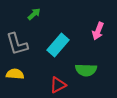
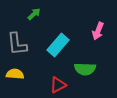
gray L-shape: rotated 10 degrees clockwise
green semicircle: moved 1 px left, 1 px up
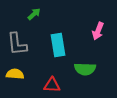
cyan rectangle: rotated 50 degrees counterclockwise
red triangle: moved 6 px left; rotated 30 degrees clockwise
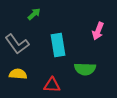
gray L-shape: rotated 30 degrees counterclockwise
yellow semicircle: moved 3 px right
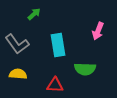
red triangle: moved 3 px right
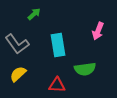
green semicircle: rotated 10 degrees counterclockwise
yellow semicircle: rotated 48 degrees counterclockwise
red triangle: moved 2 px right
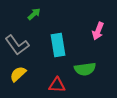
gray L-shape: moved 1 px down
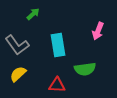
green arrow: moved 1 px left
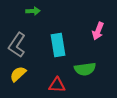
green arrow: moved 3 px up; rotated 40 degrees clockwise
gray L-shape: rotated 70 degrees clockwise
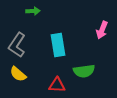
pink arrow: moved 4 px right, 1 px up
green semicircle: moved 1 px left, 2 px down
yellow semicircle: rotated 96 degrees counterclockwise
